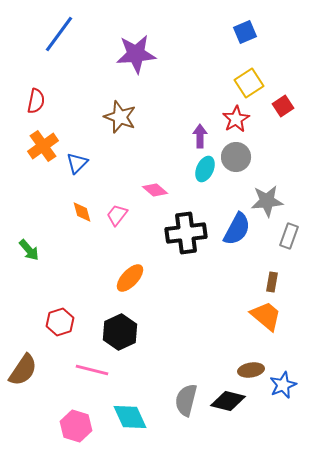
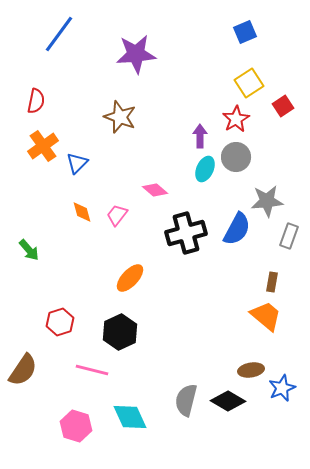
black cross: rotated 9 degrees counterclockwise
blue star: moved 1 px left, 3 px down
black diamond: rotated 16 degrees clockwise
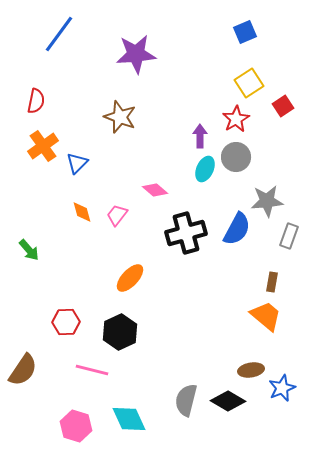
red hexagon: moved 6 px right; rotated 16 degrees clockwise
cyan diamond: moved 1 px left, 2 px down
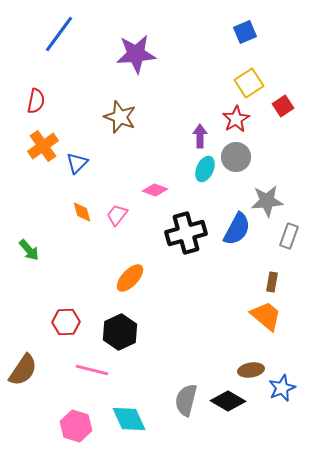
pink diamond: rotated 20 degrees counterclockwise
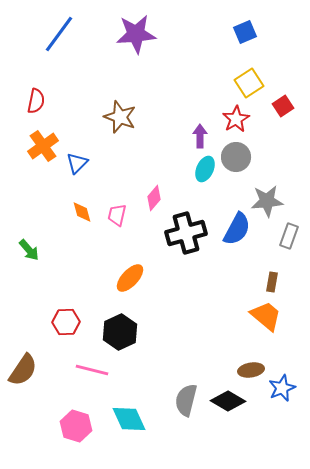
purple star: moved 20 px up
pink diamond: moved 1 px left, 8 px down; rotated 70 degrees counterclockwise
pink trapezoid: rotated 25 degrees counterclockwise
